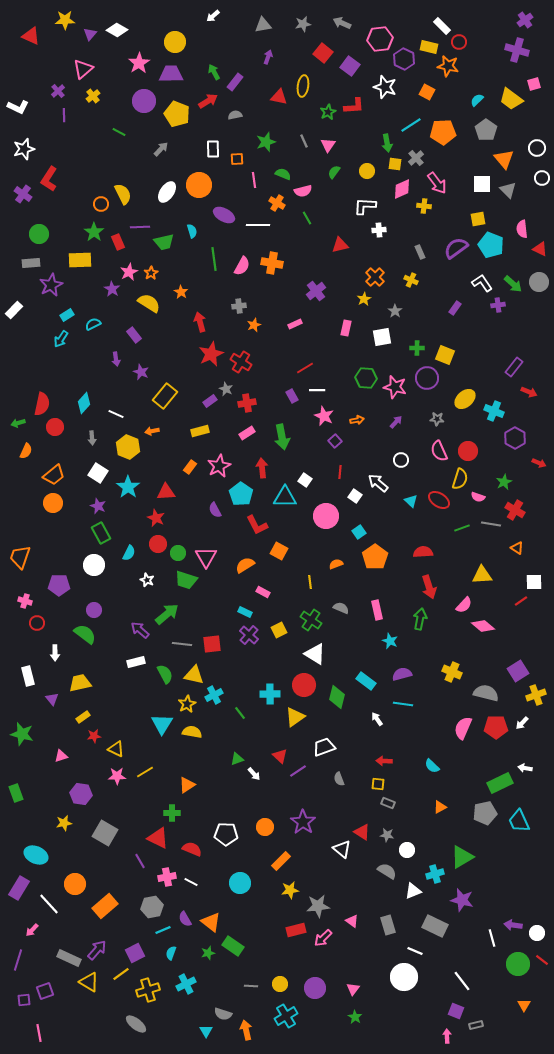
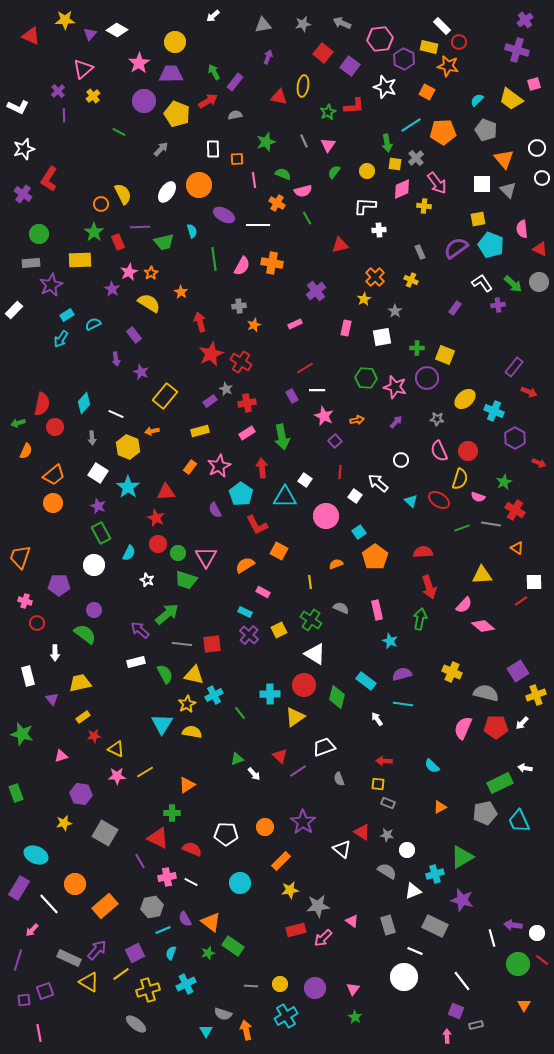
gray pentagon at (486, 130): rotated 15 degrees counterclockwise
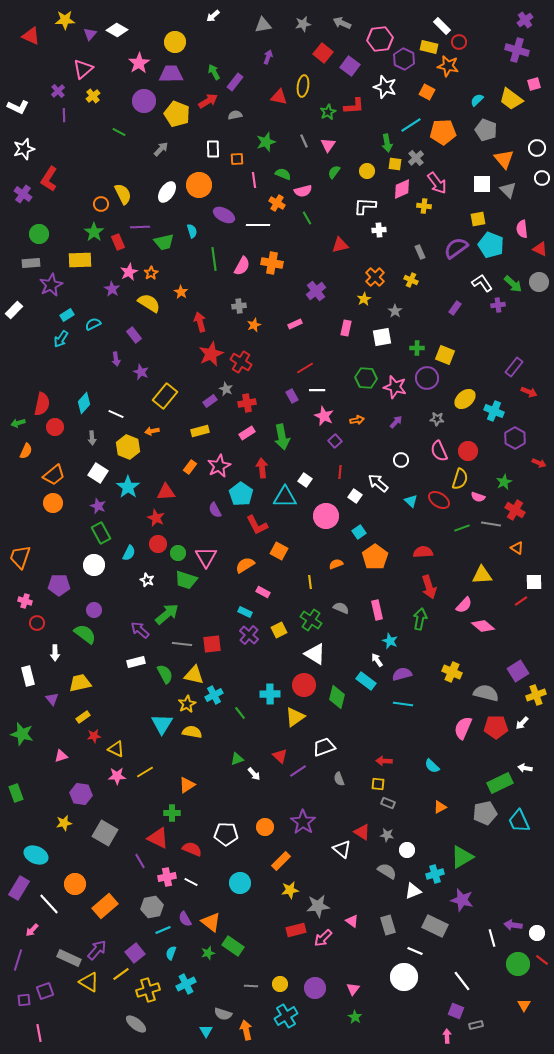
white arrow at (377, 719): moved 59 px up
purple square at (135, 953): rotated 12 degrees counterclockwise
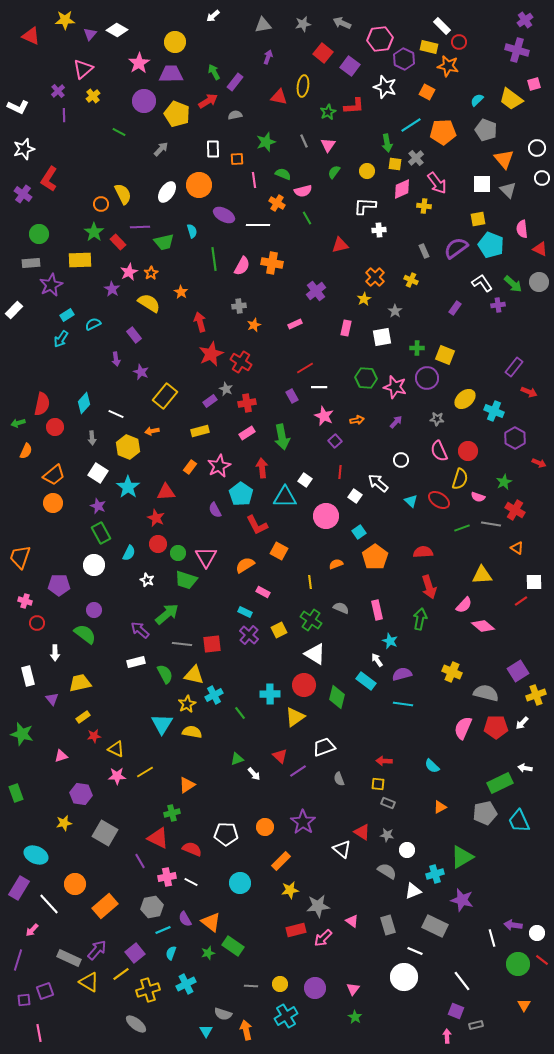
red rectangle at (118, 242): rotated 21 degrees counterclockwise
gray rectangle at (420, 252): moved 4 px right, 1 px up
white line at (317, 390): moved 2 px right, 3 px up
green cross at (172, 813): rotated 14 degrees counterclockwise
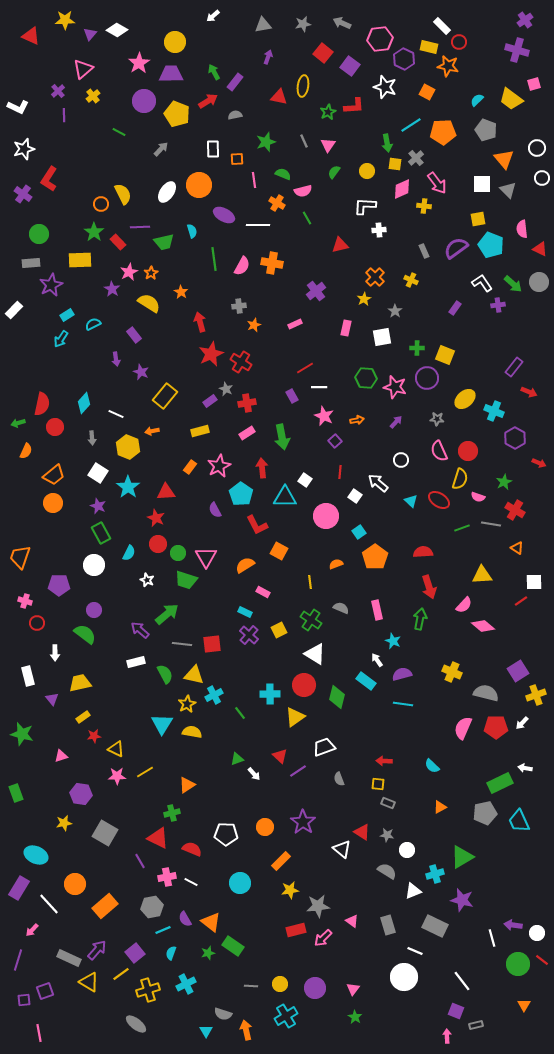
cyan star at (390, 641): moved 3 px right
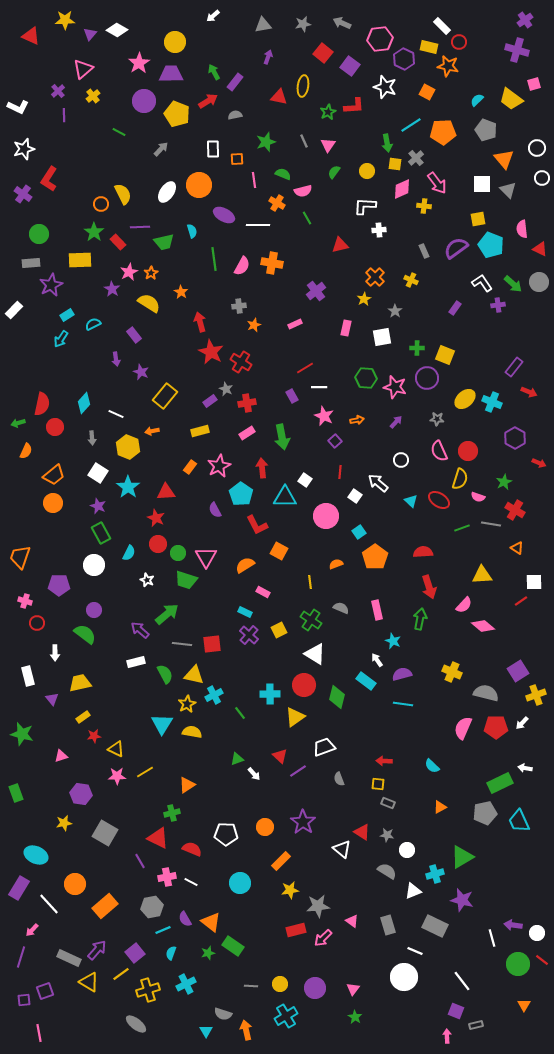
red star at (211, 354): moved 2 px up; rotated 20 degrees counterclockwise
cyan cross at (494, 411): moved 2 px left, 9 px up
purple line at (18, 960): moved 3 px right, 3 px up
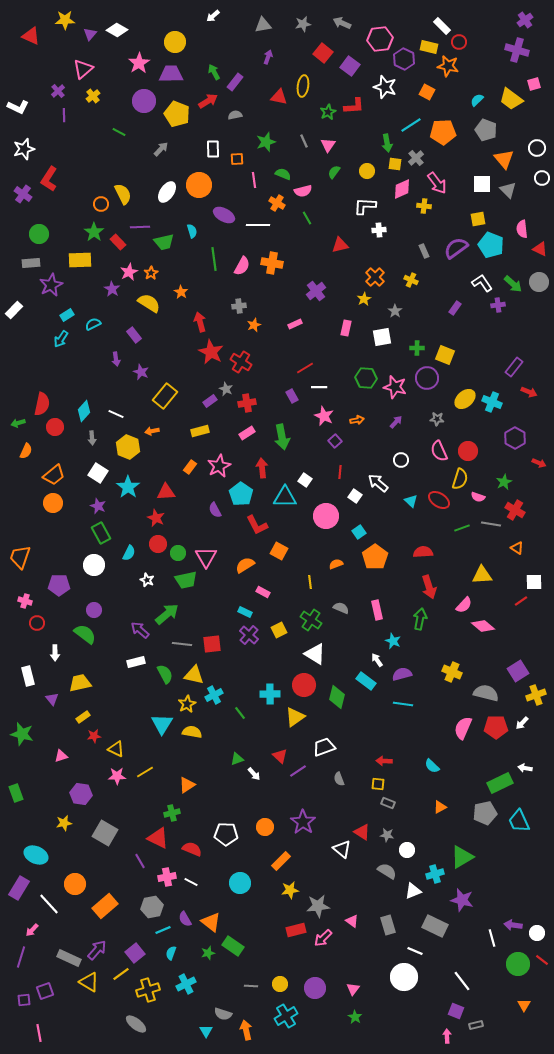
cyan diamond at (84, 403): moved 8 px down
green trapezoid at (186, 580): rotated 30 degrees counterclockwise
